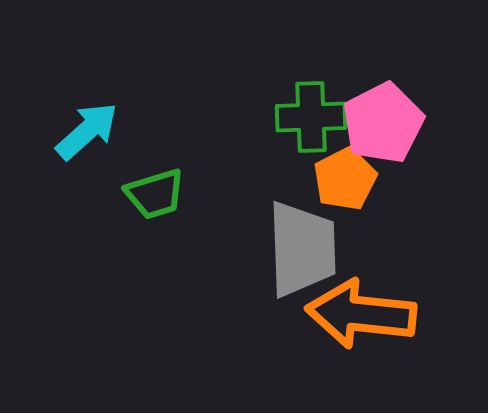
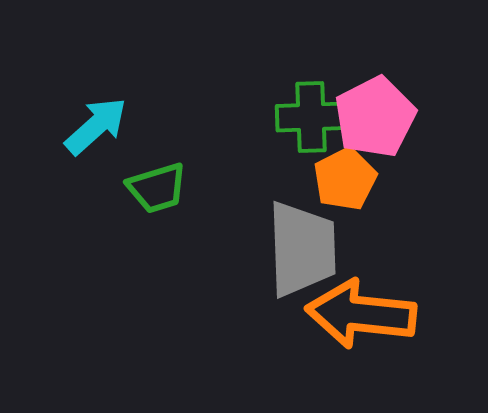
pink pentagon: moved 8 px left, 6 px up
cyan arrow: moved 9 px right, 5 px up
green trapezoid: moved 2 px right, 6 px up
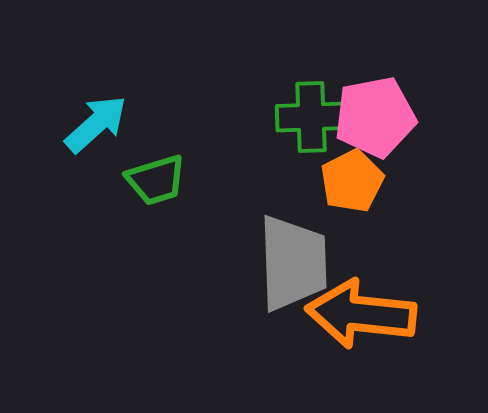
pink pentagon: rotated 16 degrees clockwise
cyan arrow: moved 2 px up
orange pentagon: moved 7 px right, 2 px down
green trapezoid: moved 1 px left, 8 px up
gray trapezoid: moved 9 px left, 14 px down
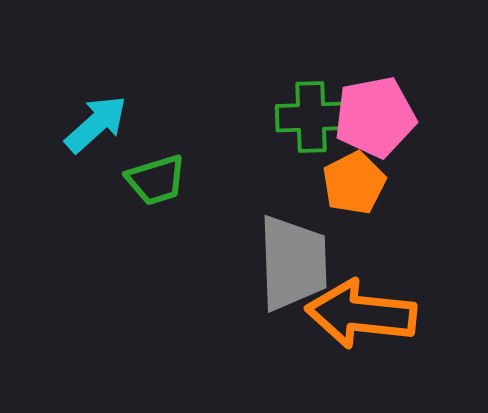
orange pentagon: moved 2 px right, 2 px down
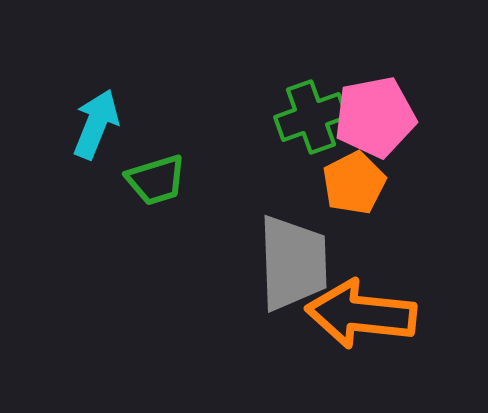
green cross: rotated 18 degrees counterclockwise
cyan arrow: rotated 26 degrees counterclockwise
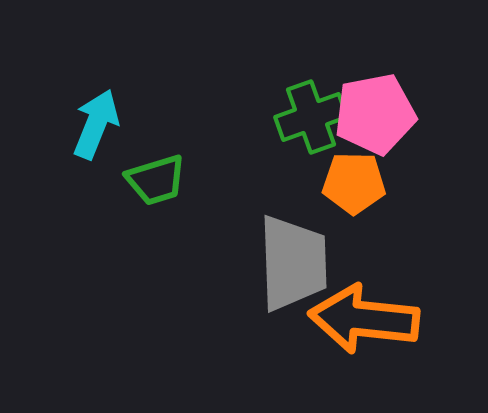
pink pentagon: moved 3 px up
orange pentagon: rotated 28 degrees clockwise
orange arrow: moved 3 px right, 5 px down
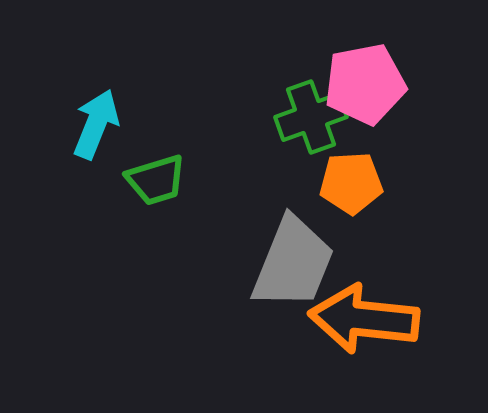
pink pentagon: moved 10 px left, 30 px up
orange pentagon: moved 3 px left; rotated 4 degrees counterclockwise
gray trapezoid: rotated 24 degrees clockwise
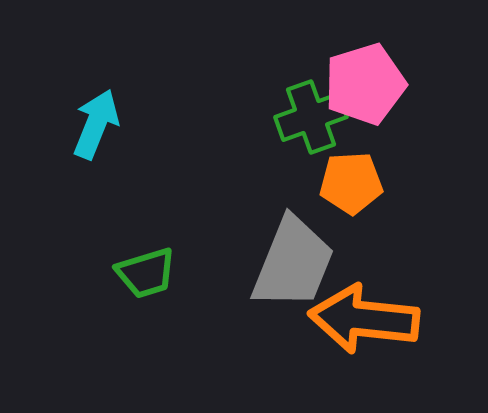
pink pentagon: rotated 6 degrees counterclockwise
green trapezoid: moved 10 px left, 93 px down
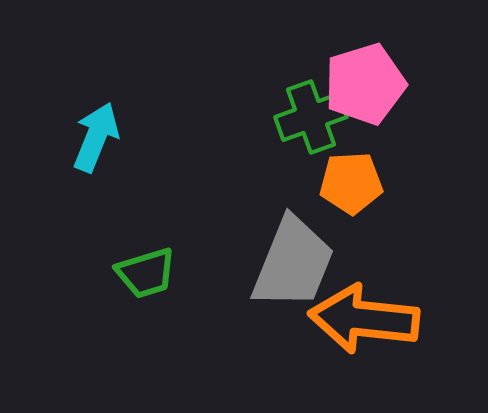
cyan arrow: moved 13 px down
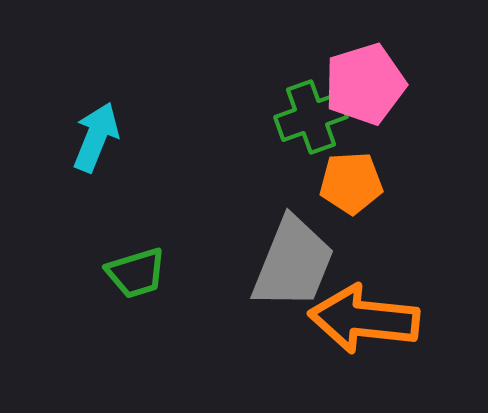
green trapezoid: moved 10 px left
